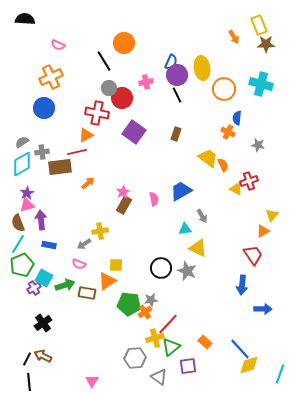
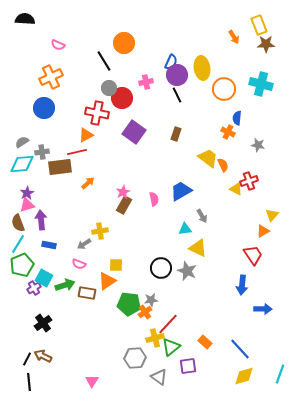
cyan diamond at (22, 164): rotated 25 degrees clockwise
yellow diamond at (249, 365): moved 5 px left, 11 px down
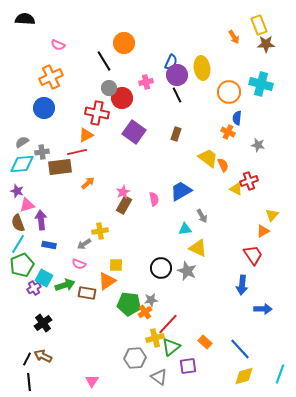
orange circle at (224, 89): moved 5 px right, 3 px down
purple star at (27, 193): moved 10 px left, 2 px up; rotated 24 degrees counterclockwise
